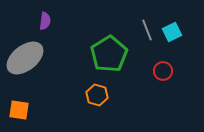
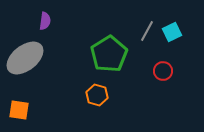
gray line: moved 1 px down; rotated 50 degrees clockwise
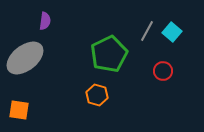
cyan square: rotated 24 degrees counterclockwise
green pentagon: rotated 6 degrees clockwise
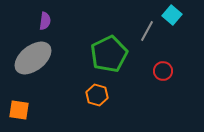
cyan square: moved 17 px up
gray ellipse: moved 8 px right
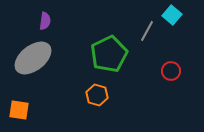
red circle: moved 8 px right
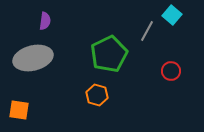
gray ellipse: rotated 24 degrees clockwise
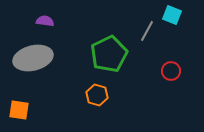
cyan square: rotated 18 degrees counterclockwise
purple semicircle: rotated 90 degrees counterclockwise
